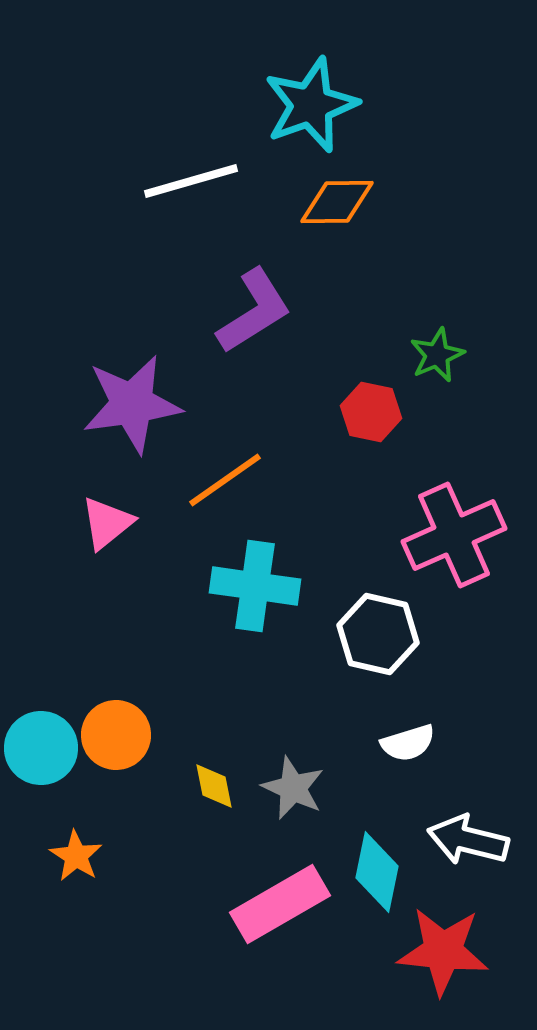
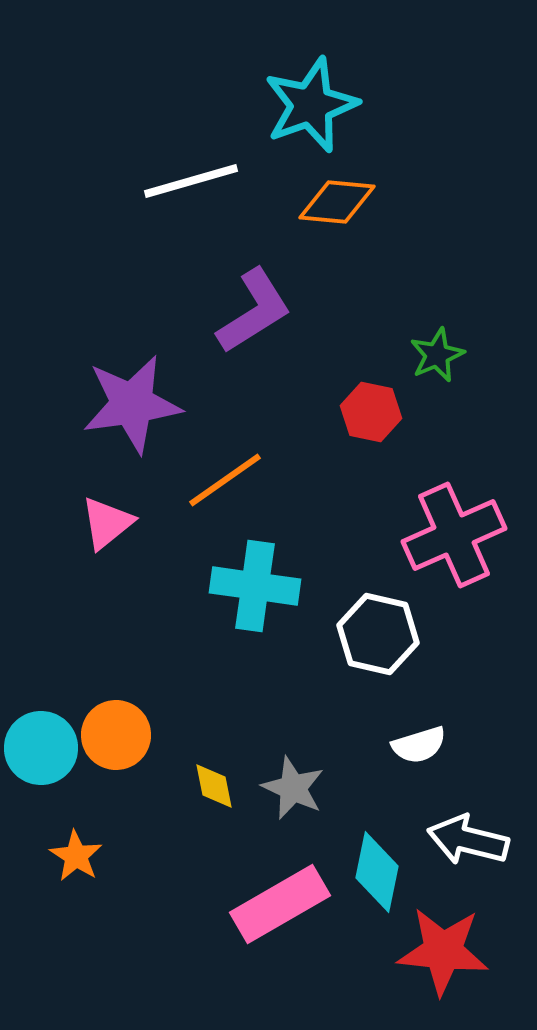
orange diamond: rotated 6 degrees clockwise
white semicircle: moved 11 px right, 2 px down
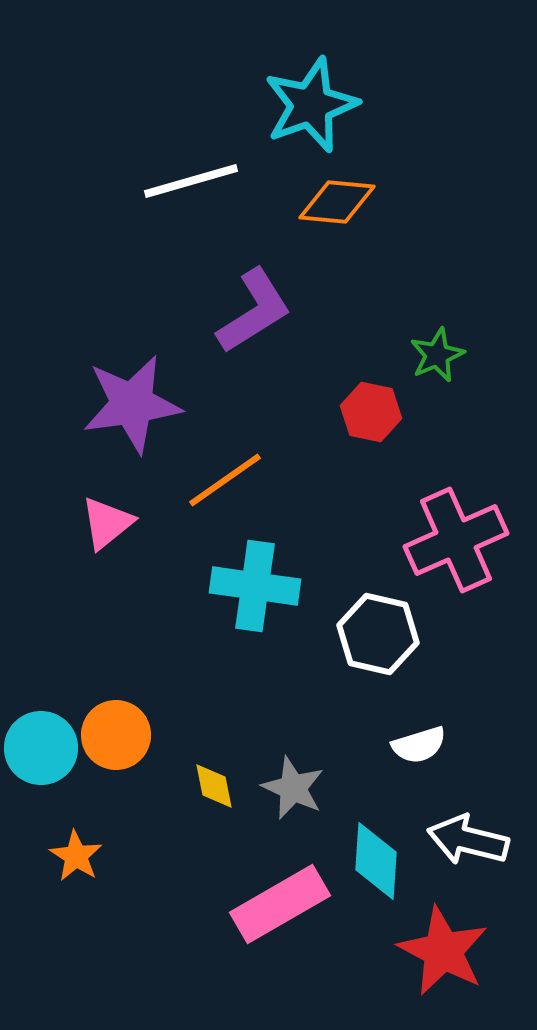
pink cross: moved 2 px right, 5 px down
cyan diamond: moved 1 px left, 11 px up; rotated 8 degrees counterclockwise
red star: rotated 22 degrees clockwise
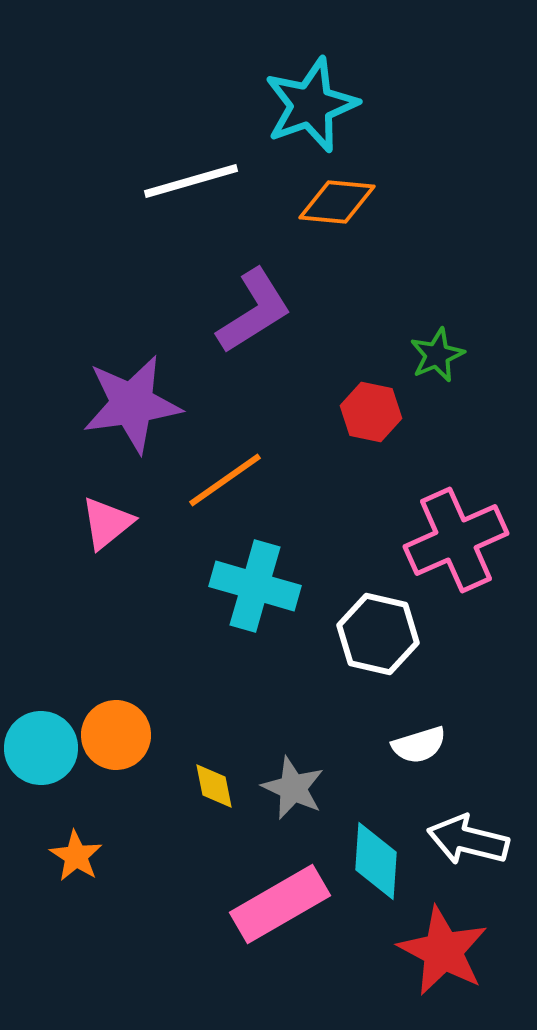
cyan cross: rotated 8 degrees clockwise
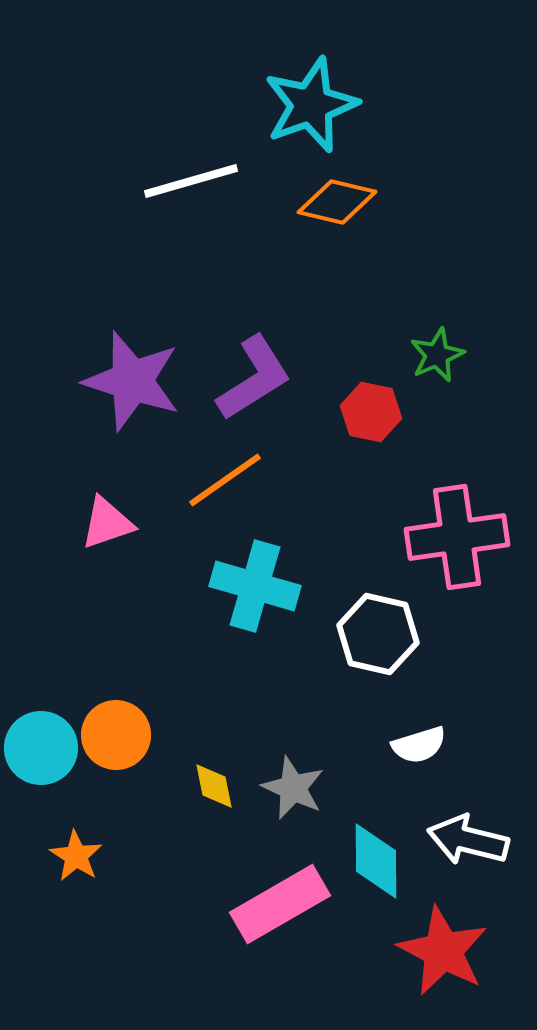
orange diamond: rotated 8 degrees clockwise
purple L-shape: moved 67 px down
purple star: moved 23 px up; rotated 26 degrees clockwise
pink triangle: rotated 20 degrees clockwise
pink cross: moved 1 px right, 3 px up; rotated 16 degrees clockwise
cyan diamond: rotated 4 degrees counterclockwise
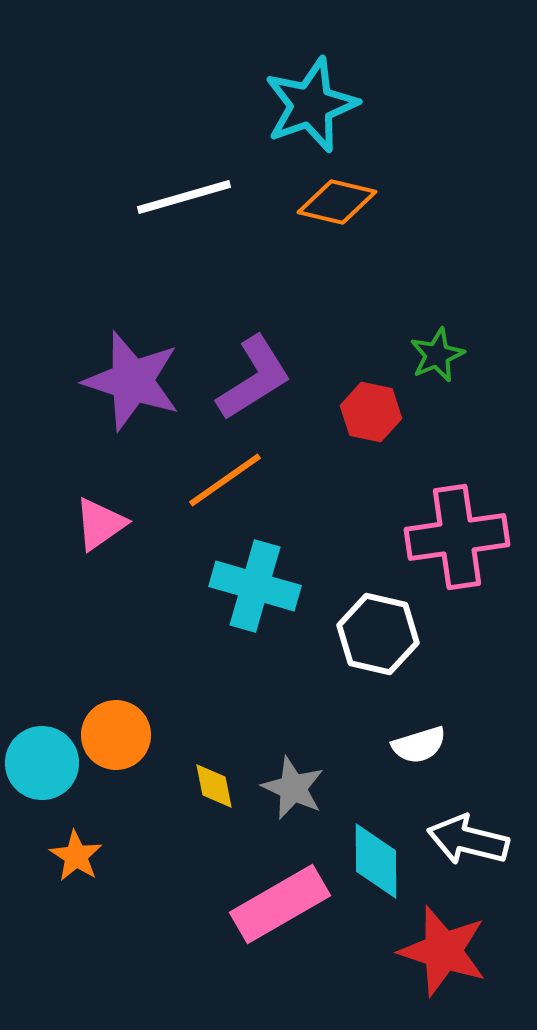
white line: moved 7 px left, 16 px down
pink triangle: moved 7 px left, 1 px down; rotated 16 degrees counterclockwise
cyan circle: moved 1 px right, 15 px down
red star: rotated 10 degrees counterclockwise
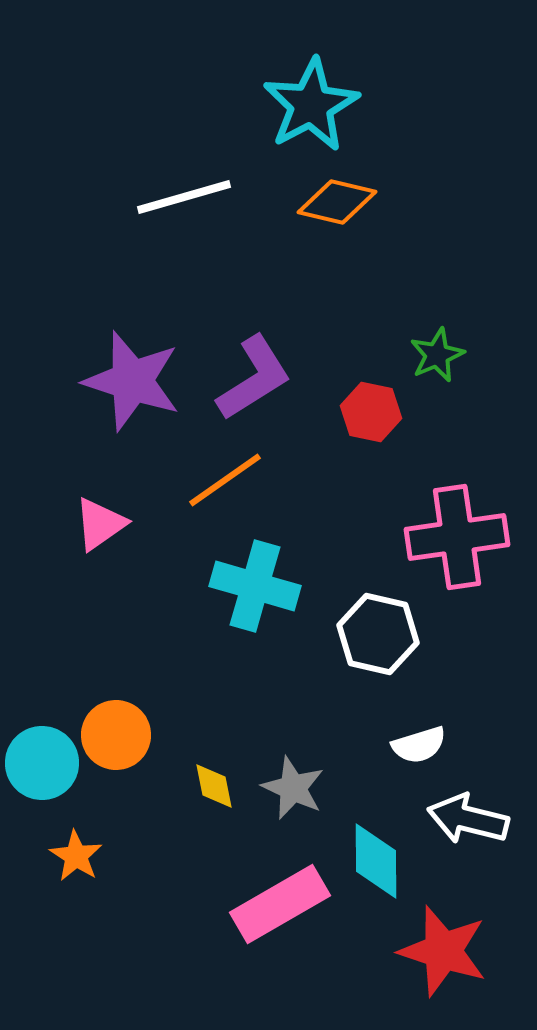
cyan star: rotated 8 degrees counterclockwise
white arrow: moved 21 px up
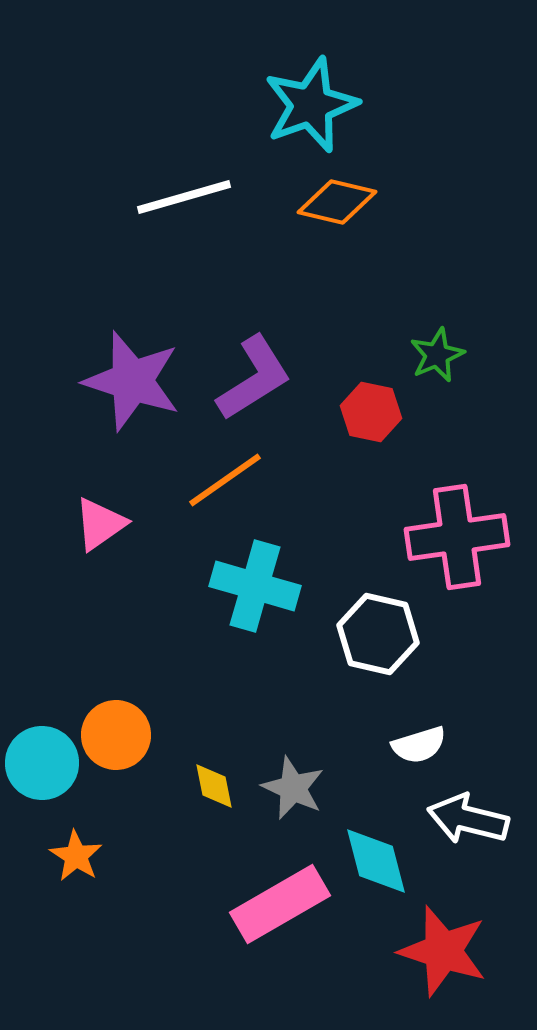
cyan star: rotated 8 degrees clockwise
cyan diamond: rotated 14 degrees counterclockwise
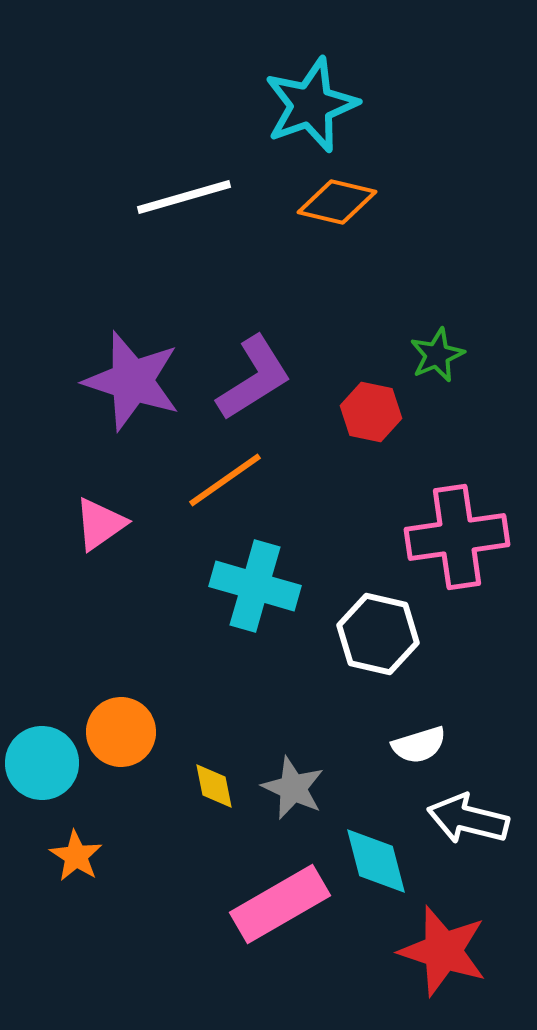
orange circle: moved 5 px right, 3 px up
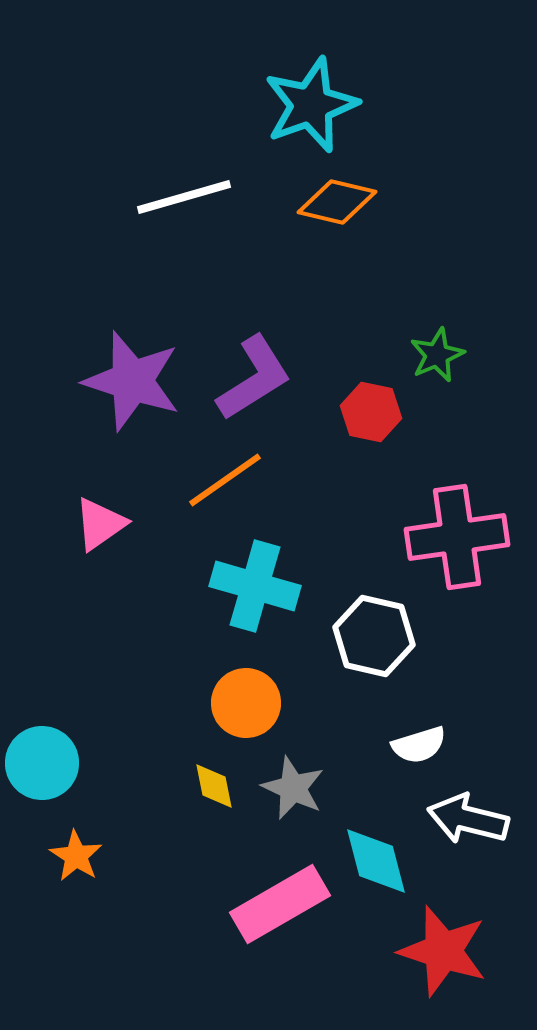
white hexagon: moved 4 px left, 2 px down
orange circle: moved 125 px right, 29 px up
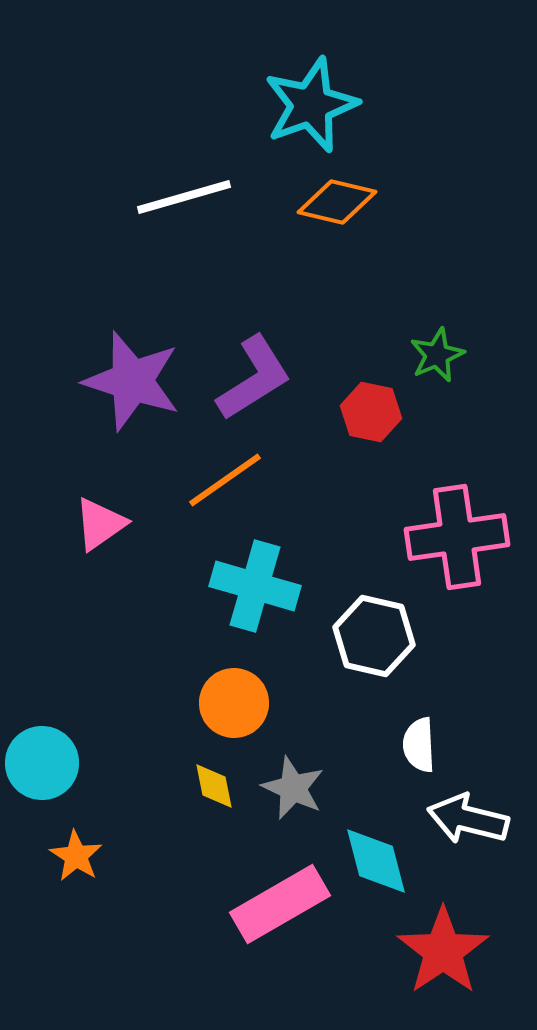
orange circle: moved 12 px left
white semicircle: rotated 104 degrees clockwise
red star: rotated 20 degrees clockwise
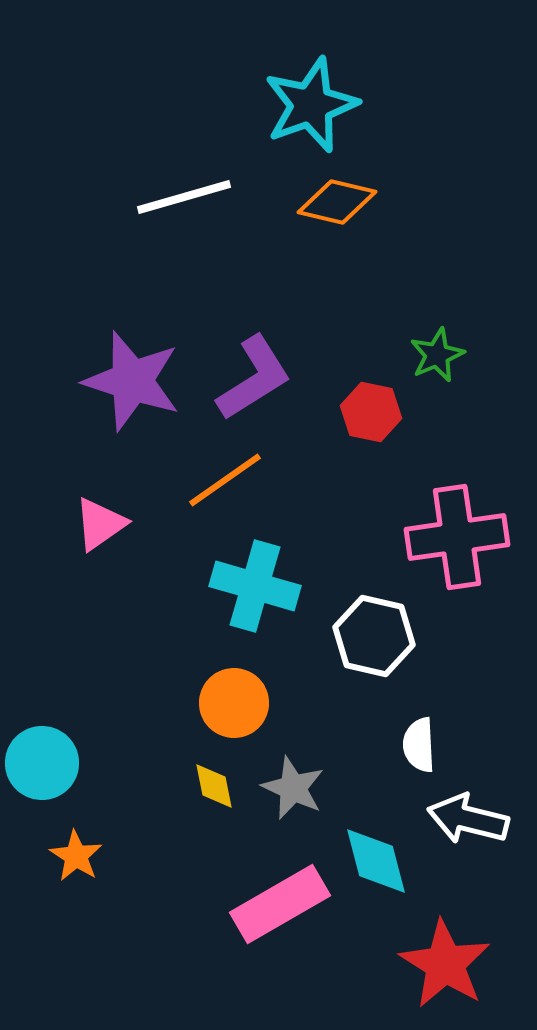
red star: moved 2 px right, 13 px down; rotated 6 degrees counterclockwise
